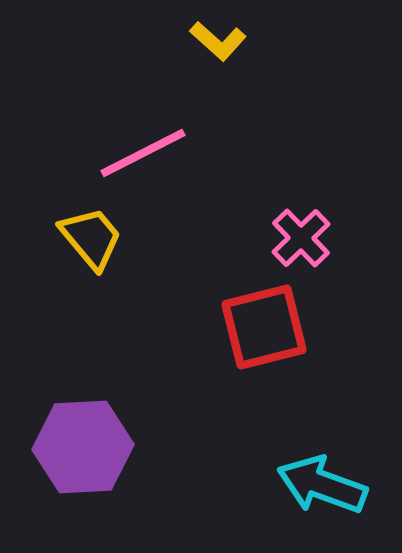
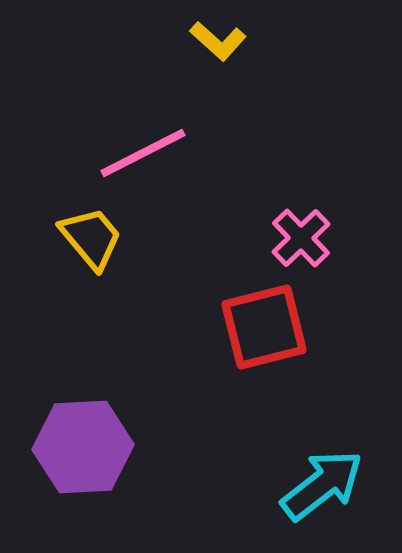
cyan arrow: rotated 122 degrees clockwise
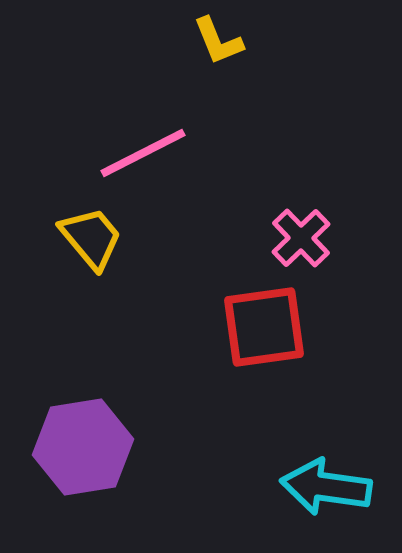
yellow L-shape: rotated 26 degrees clockwise
red square: rotated 6 degrees clockwise
purple hexagon: rotated 6 degrees counterclockwise
cyan arrow: moved 4 px right, 2 px down; rotated 134 degrees counterclockwise
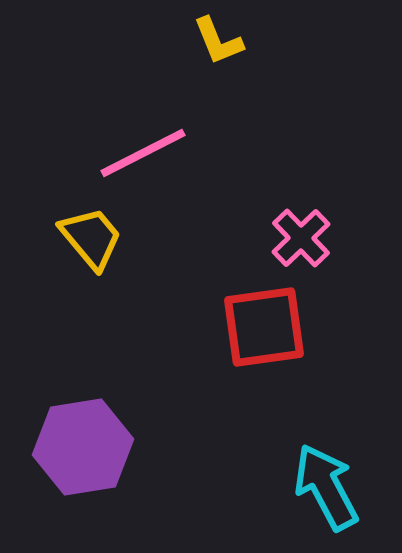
cyan arrow: rotated 54 degrees clockwise
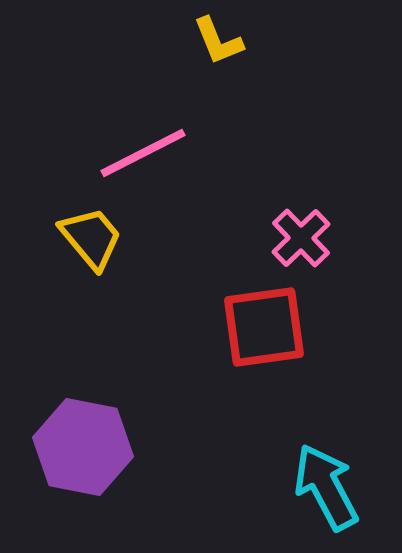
purple hexagon: rotated 20 degrees clockwise
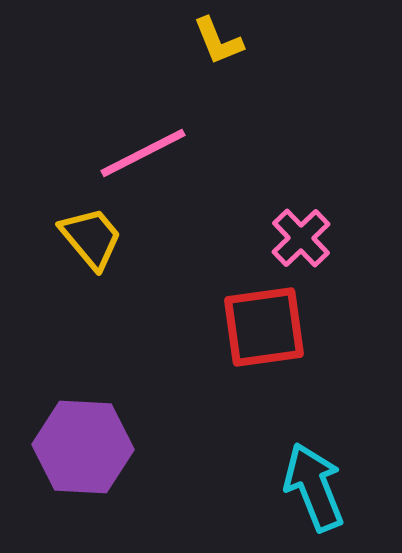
purple hexagon: rotated 8 degrees counterclockwise
cyan arrow: moved 12 px left; rotated 6 degrees clockwise
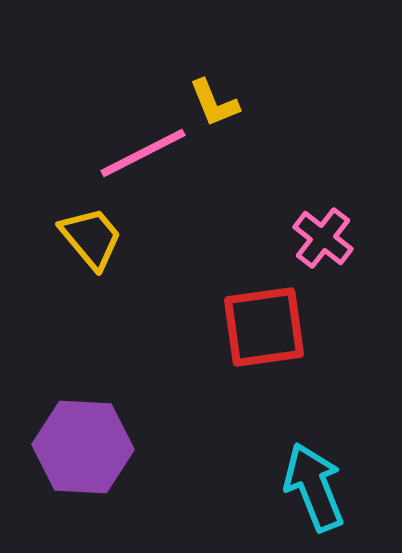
yellow L-shape: moved 4 px left, 62 px down
pink cross: moved 22 px right; rotated 8 degrees counterclockwise
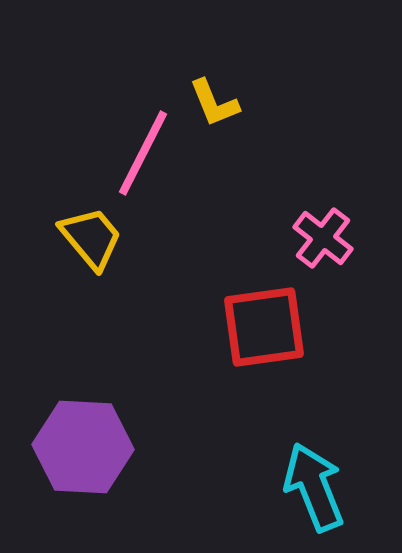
pink line: rotated 36 degrees counterclockwise
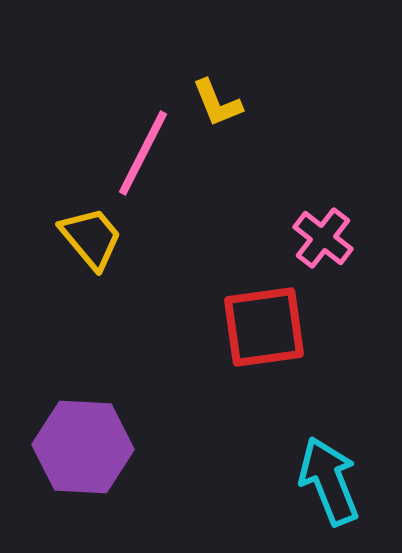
yellow L-shape: moved 3 px right
cyan arrow: moved 15 px right, 6 px up
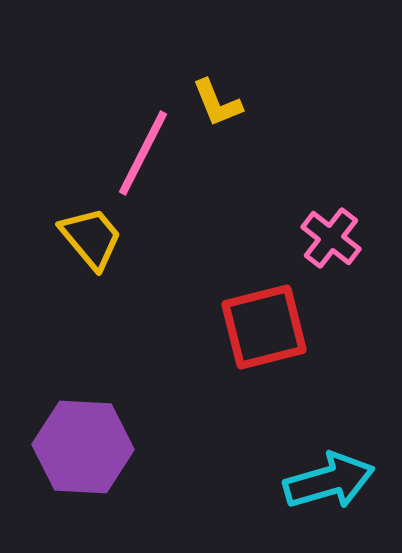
pink cross: moved 8 px right
red square: rotated 6 degrees counterclockwise
cyan arrow: rotated 96 degrees clockwise
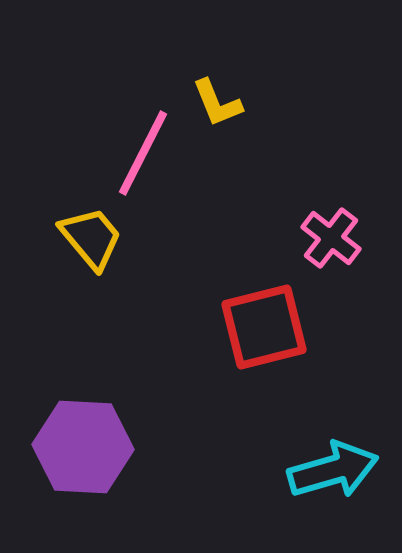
cyan arrow: moved 4 px right, 11 px up
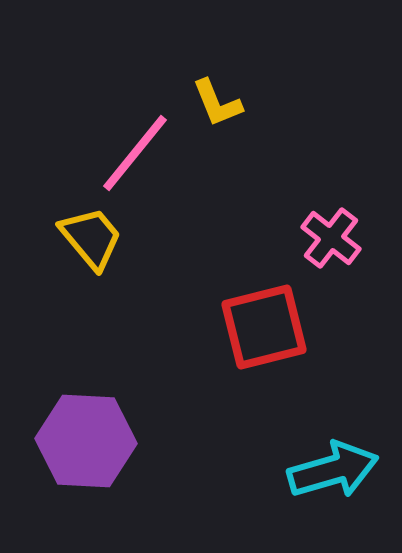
pink line: moved 8 px left; rotated 12 degrees clockwise
purple hexagon: moved 3 px right, 6 px up
